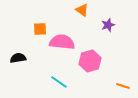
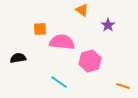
purple star: rotated 16 degrees counterclockwise
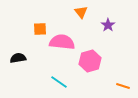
orange triangle: moved 1 px left, 2 px down; rotated 16 degrees clockwise
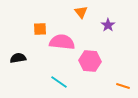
pink hexagon: rotated 20 degrees clockwise
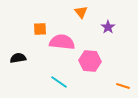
purple star: moved 2 px down
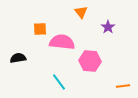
cyan line: rotated 18 degrees clockwise
orange line: rotated 24 degrees counterclockwise
